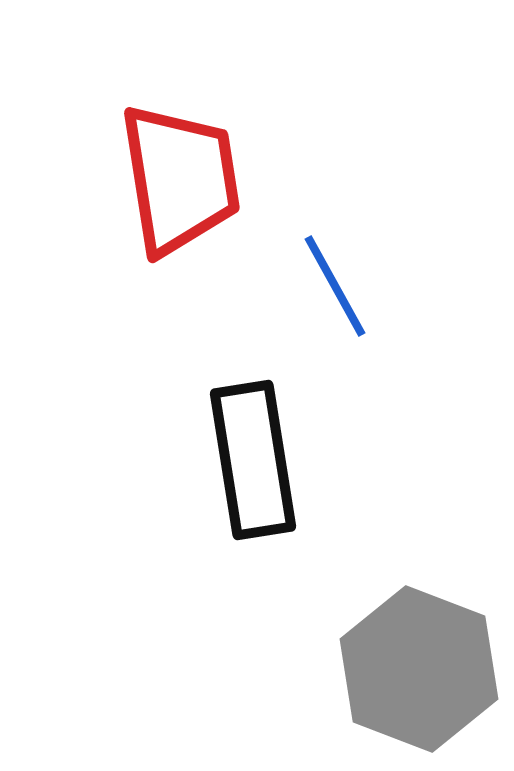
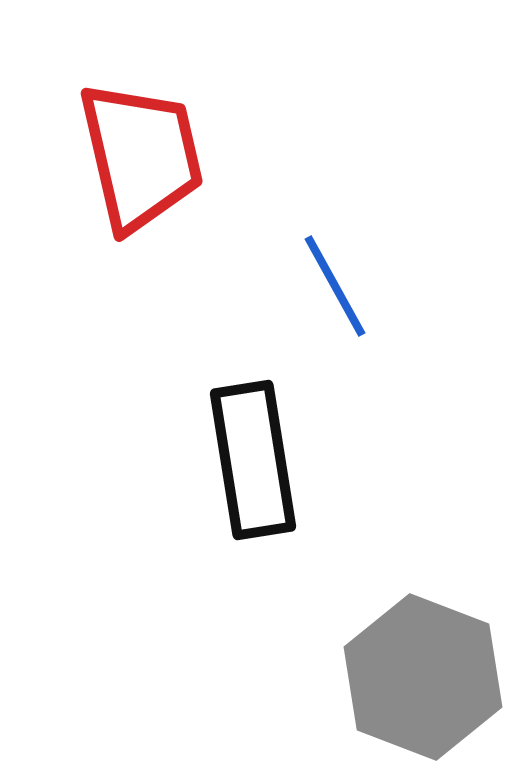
red trapezoid: moved 39 px left, 23 px up; rotated 4 degrees counterclockwise
gray hexagon: moved 4 px right, 8 px down
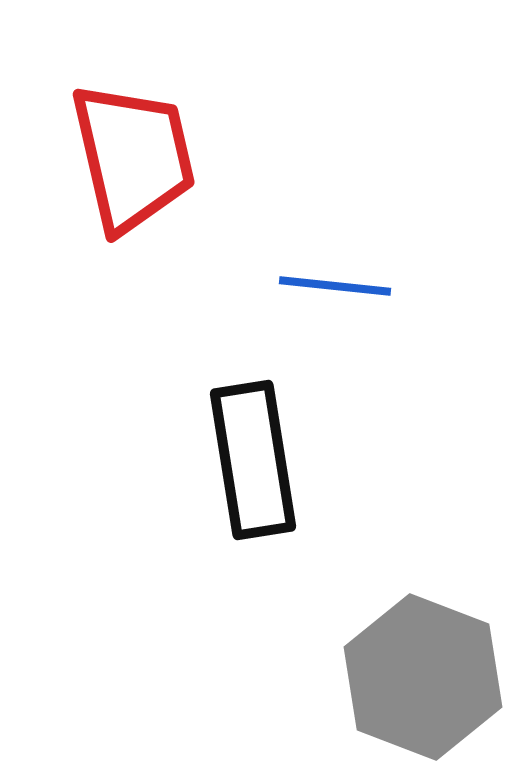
red trapezoid: moved 8 px left, 1 px down
blue line: rotated 55 degrees counterclockwise
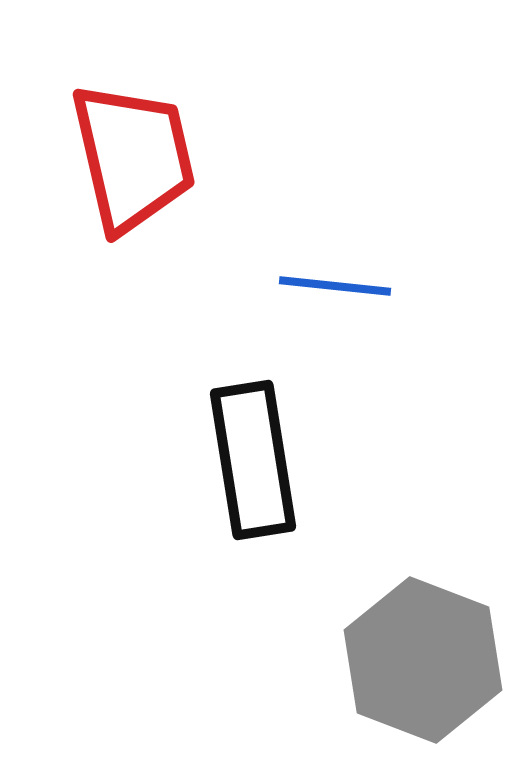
gray hexagon: moved 17 px up
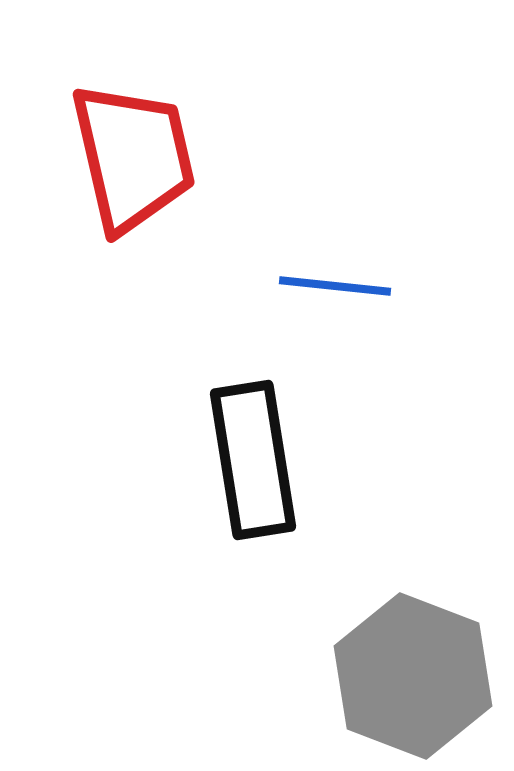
gray hexagon: moved 10 px left, 16 px down
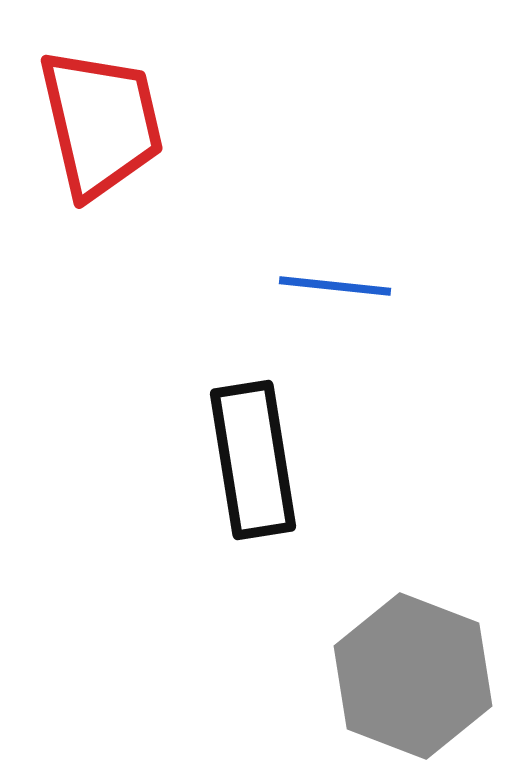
red trapezoid: moved 32 px left, 34 px up
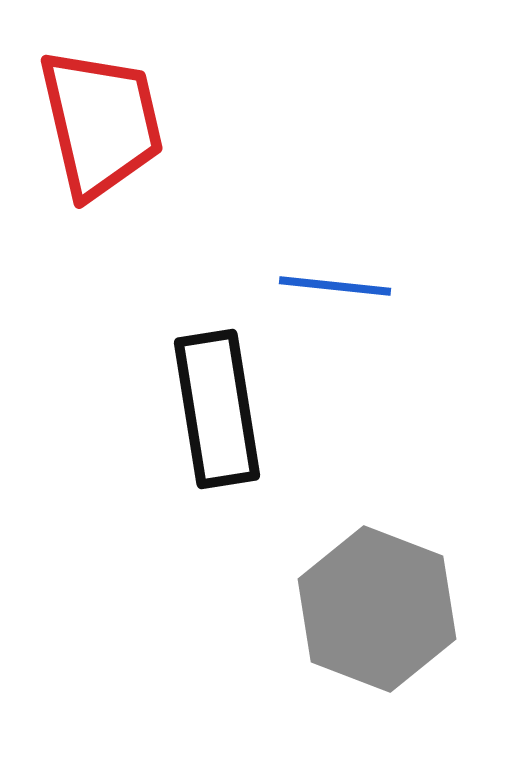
black rectangle: moved 36 px left, 51 px up
gray hexagon: moved 36 px left, 67 px up
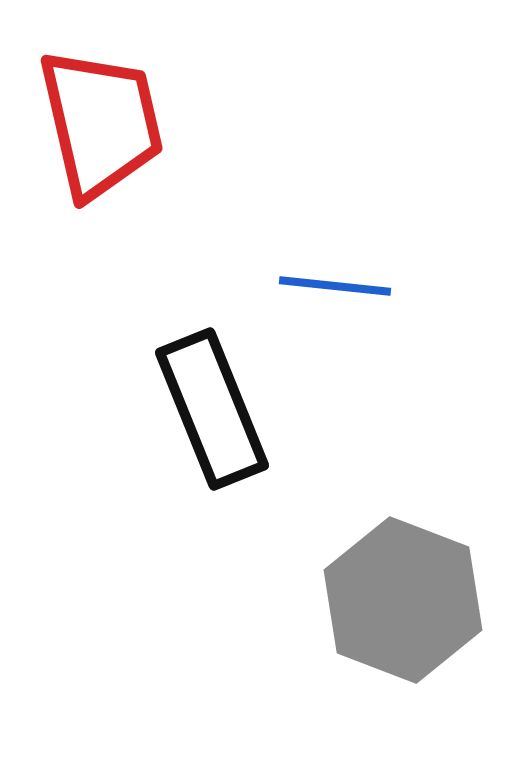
black rectangle: moved 5 px left; rotated 13 degrees counterclockwise
gray hexagon: moved 26 px right, 9 px up
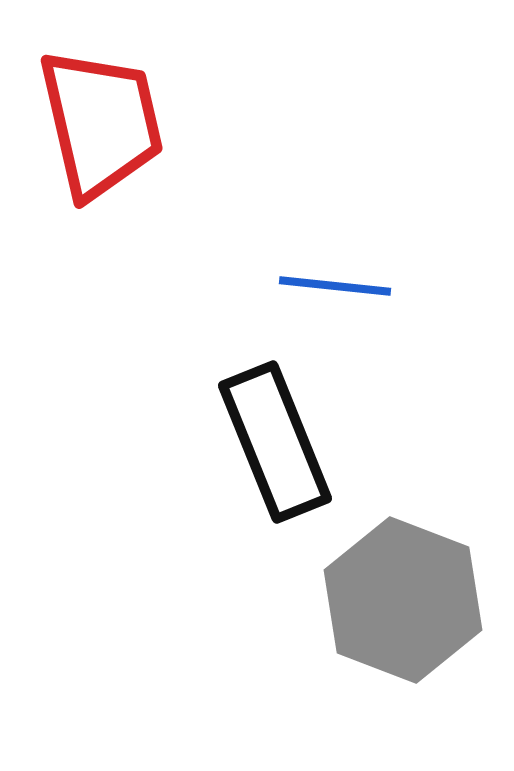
black rectangle: moved 63 px right, 33 px down
